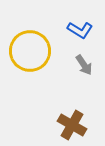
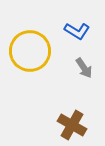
blue L-shape: moved 3 px left, 1 px down
gray arrow: moved 3 px down
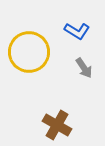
yellow circle: moved 1 px left, 1 px down
brown cross: moved 15 px left
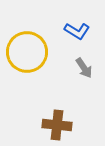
yellow circle: moved 2 px left
brown cross: rotated 24 degrees counterclockwise
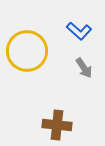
blue L-shape: moved 2 px right; rotated 10 degrees clockwise
yellow circle: moved 1 px up
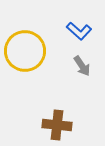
yellow circle: moved 2 px left
gray arrow: moved 2 px left, 2 px up
